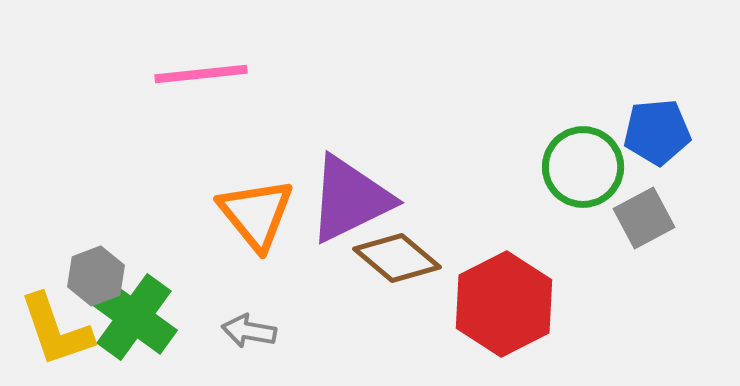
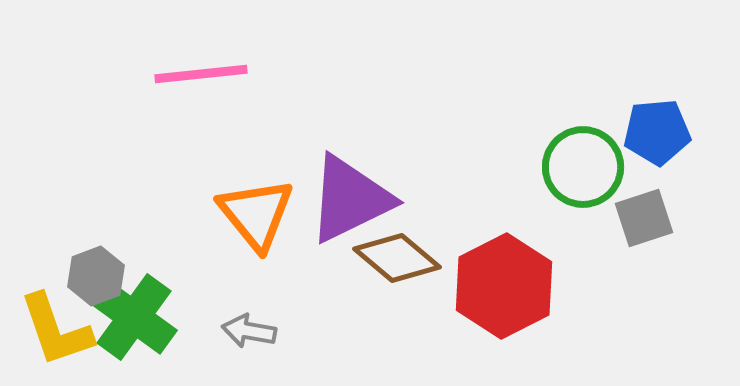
gray square: rotated 10 degrees clockwise
red hexagon: moved 18 px up
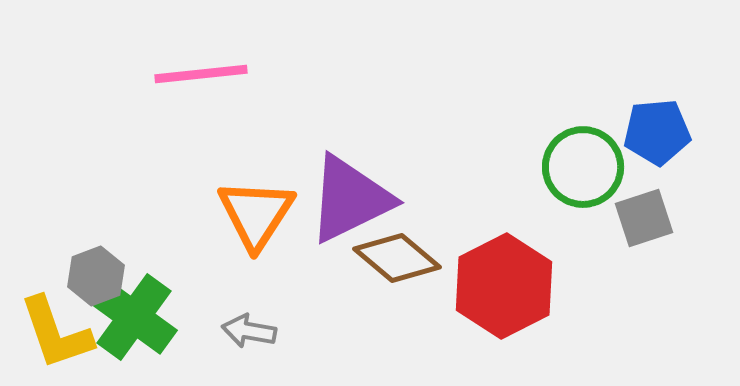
orange triangle: rotated 12 degrees clockwise
yellow L-shape: moved 3 px down
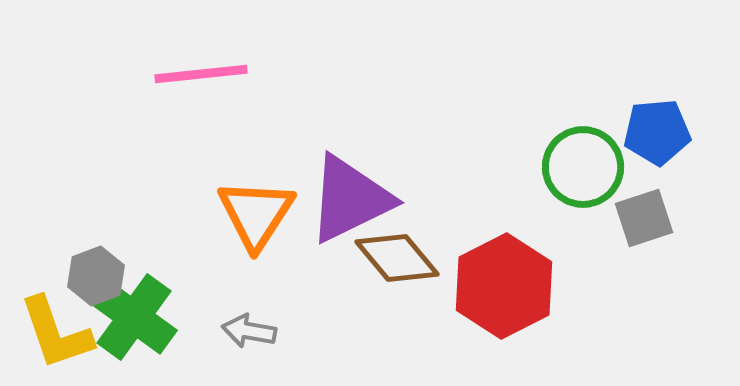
brown diamond: rotated 10 degrees clockwise
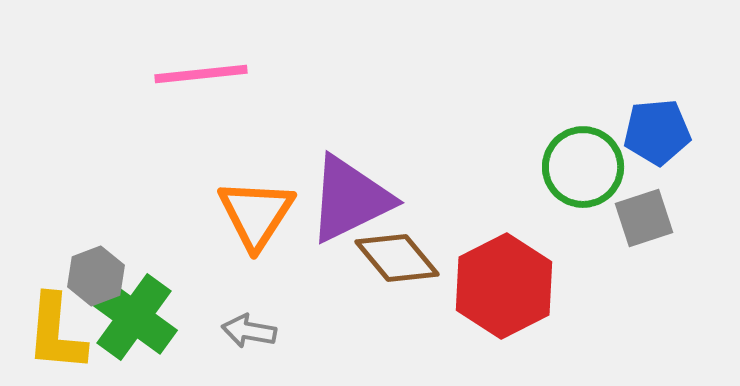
yellow L-shape: rotated 24 degrees clockwise
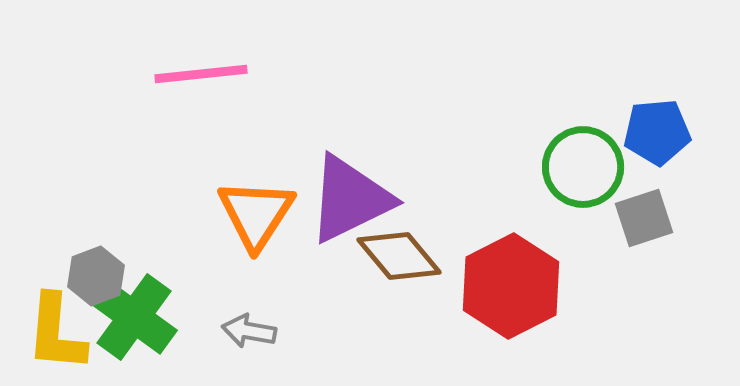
brown diamond: moved 2 px right, 2 px up
red hexagon: moved 7 px right
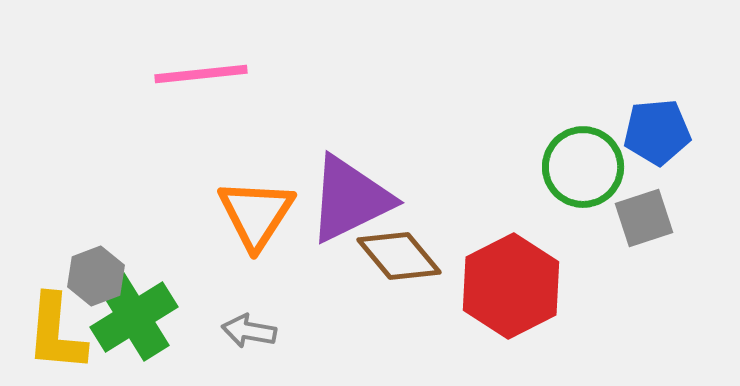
green cross: rotated 22 degrees clockwise
